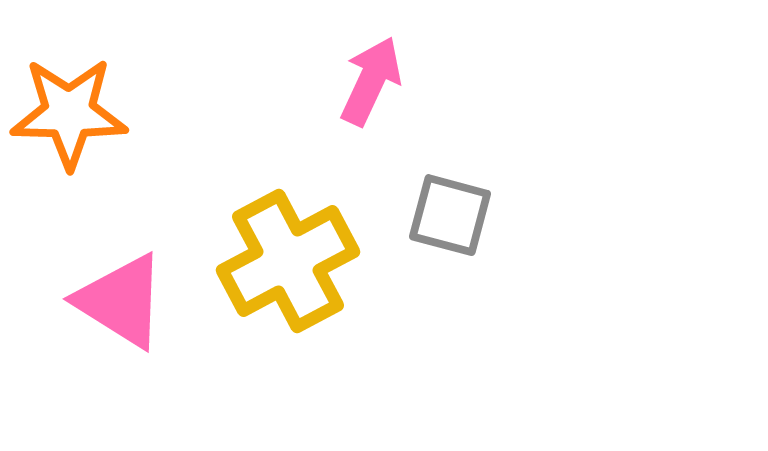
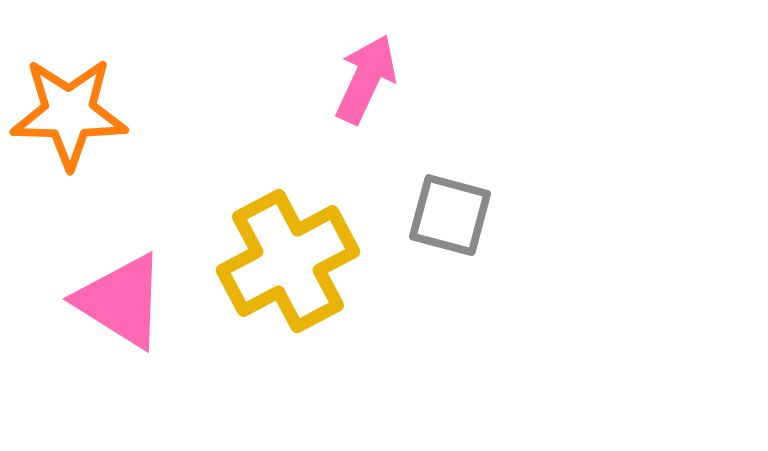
pink arrow: moved 5 px left, 2 px up
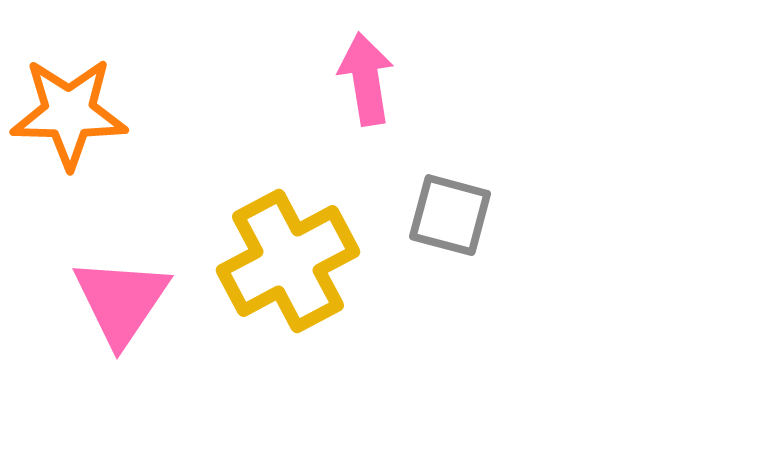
pink arrow: rotated 34 degrees counterclockwise
pink triangle: rotated 32 degrees clockwise
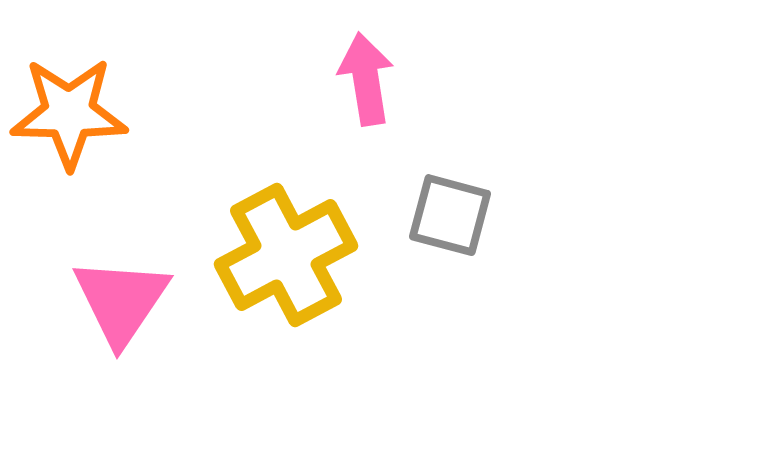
yellow cross: moved 2 px left, 6 px up
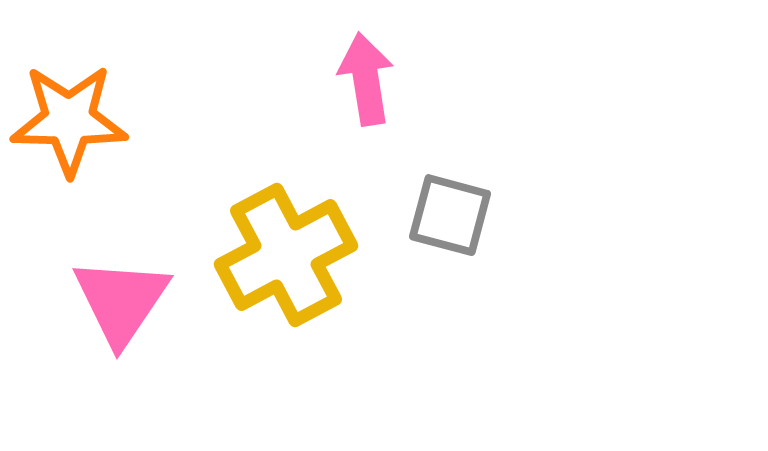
orange star: moved 7 px down
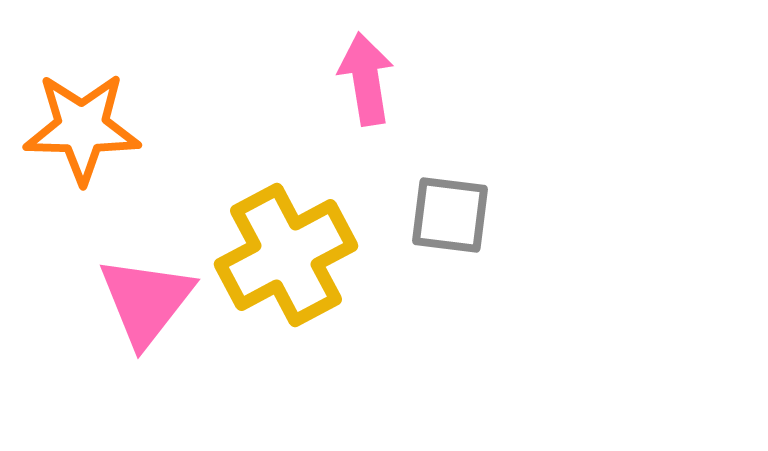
orange star: moved 13 px right, 8 px down
gray square: rotated 8 degrees counterclockwise
pink triangle: moved 25 px right; rotated 4 degrees clockwise
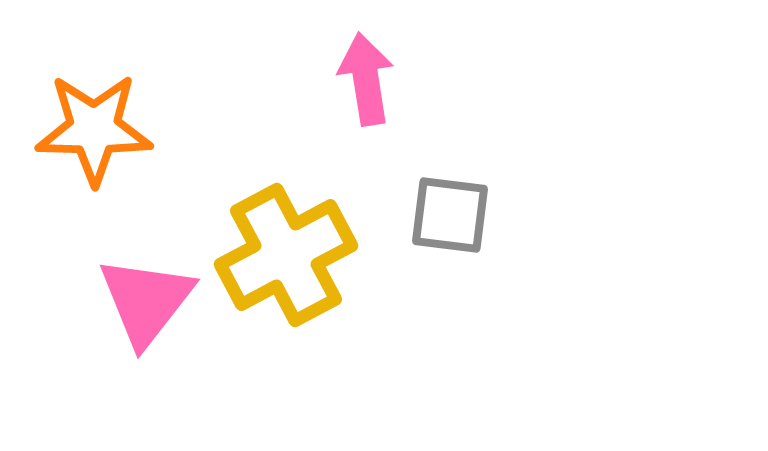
orange star: moved 12 px right, 1 px down
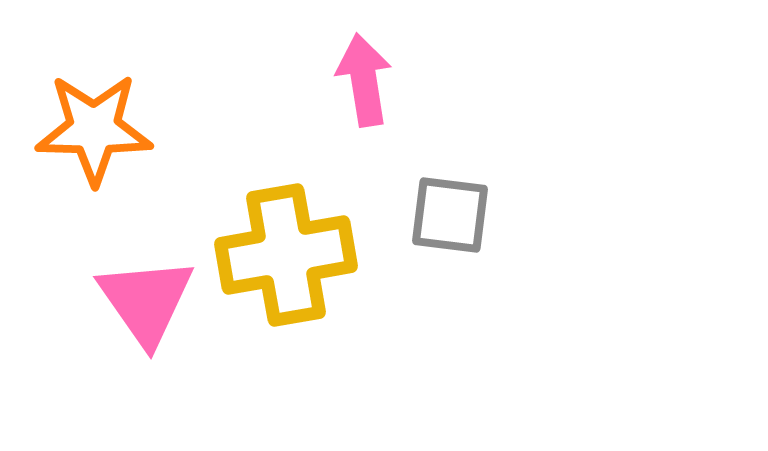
pink arrow: moved 2 px left, 1 px down
yellow cross: rotated 18 degrees clockwise
pink triangle: rotated 13 degrees counterclockwise
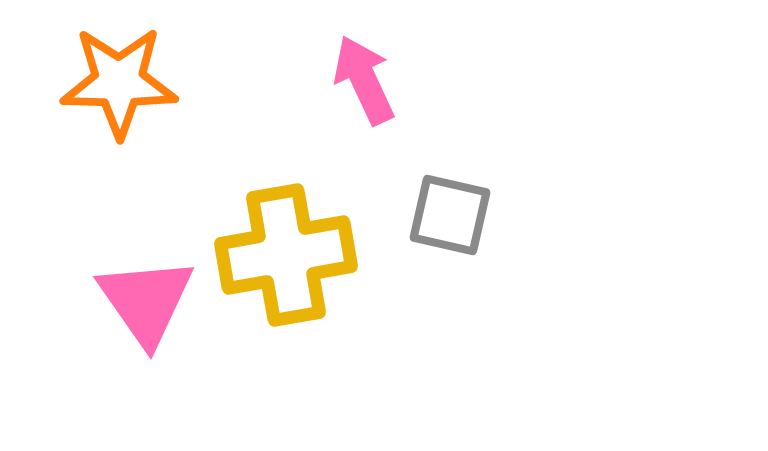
pink arrow: rotated 16 degrees counterclockwise
orange star: moved 25 px right, 47 px up
gray square: rotated 6 degrees clockwise
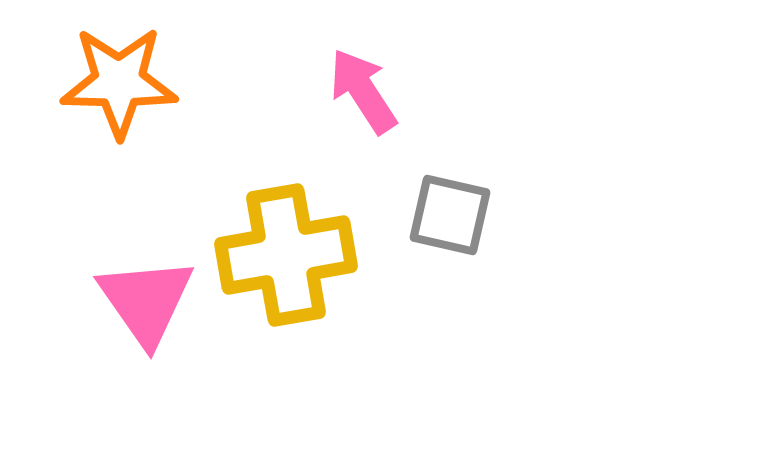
pink arrow: moved 1 px left, 11 px down; rotated 8 degrees counterclockwise
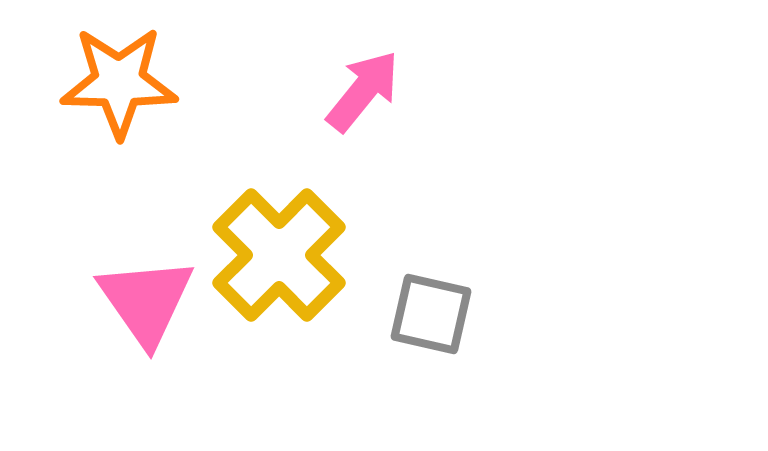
pink arrow: rotated 72 degrees clockwise
gray square: moved 19 px left, 99 px down
yellow cross: moved 7 px left; rotated 35 degrees counterclockwise
